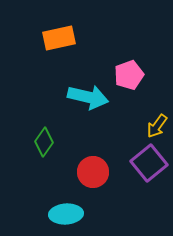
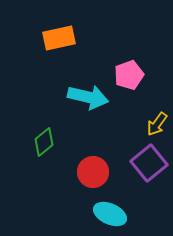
yellow arrow: moved 2 px up
green diamond: rotated 16 degrees clockwise
cyan ellipse: moved 44 px right; rotated 28 degrees clockwise
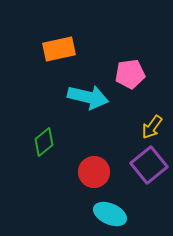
orange rectangle: moved 11 px down
pink pentagon: moved 1 px right, 1 px up; rotated 12 degrees clockwise
yellow arrow: moved 5 px left, 3 px down
purple square: moved 2 px down
red circle: moved 1 px right
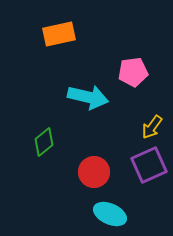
orange rectangle: moved 15 px up
pink pentagon: moved 3 px right, 2 px up
purple square: rotated 15 degrees clockwise
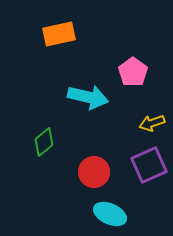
pink pentagon: rotated 28 degrees counterclockwise
yellow arrow: moved 4 px up; rotated 35 degrees clockwise
